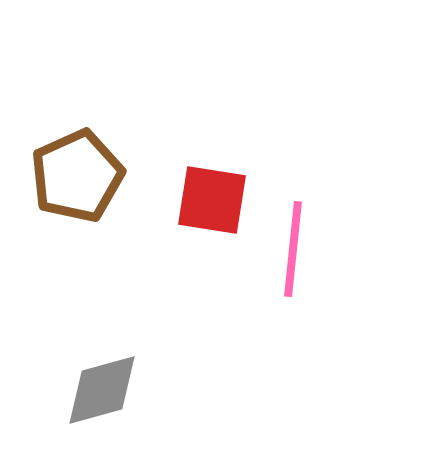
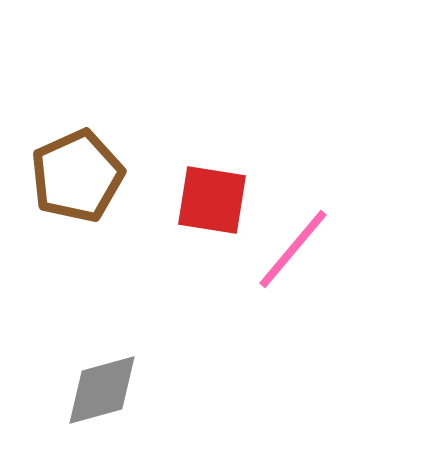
pink line: rotated 34 degrees clockwise
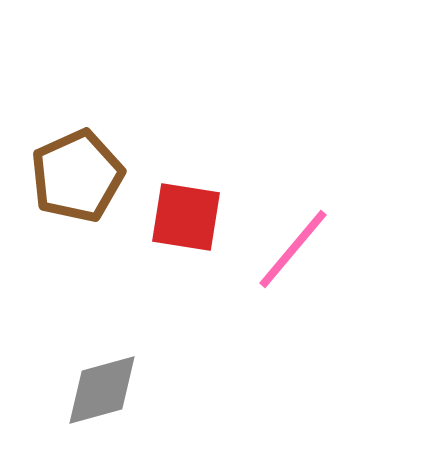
red square: moved 26 px left, 17 px down
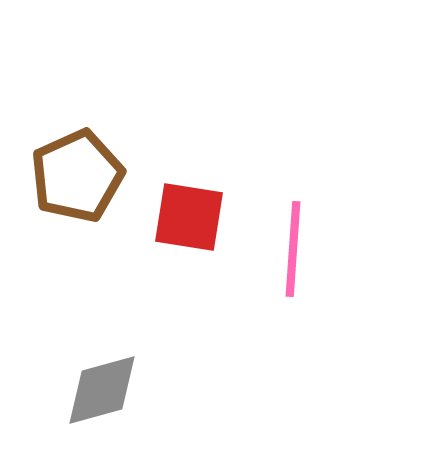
red square: moved 3 px right
pink line: rotated 36 degrees counterclockwise
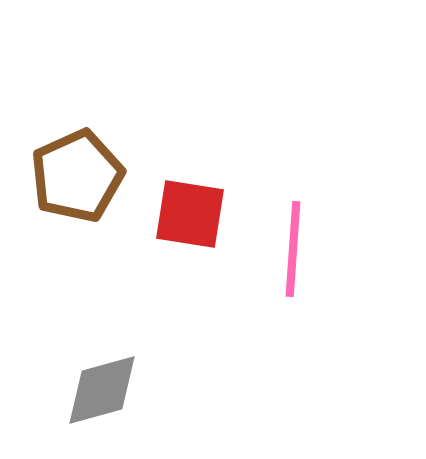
red square: moved 1 px right, 3 px up
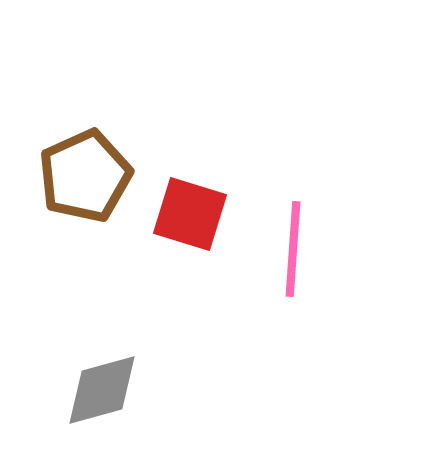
brown pentagon: moved 8 px right
red square: rotated 8 degrees clockwise
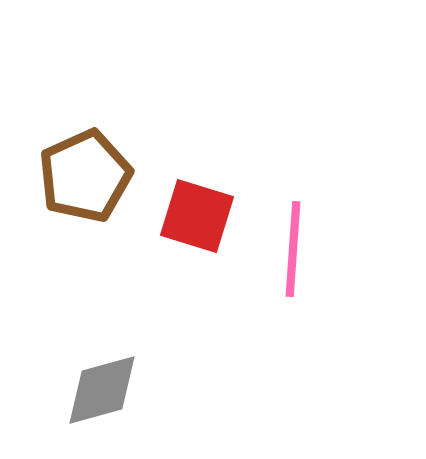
red square: moved 7 px right, 2 px down
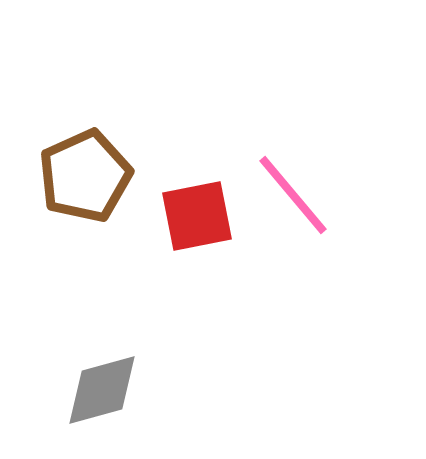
red square: rotated 28 degrees counterclockwise
pink line: moved 54 px up; rotated 44 degrees counterclockwise
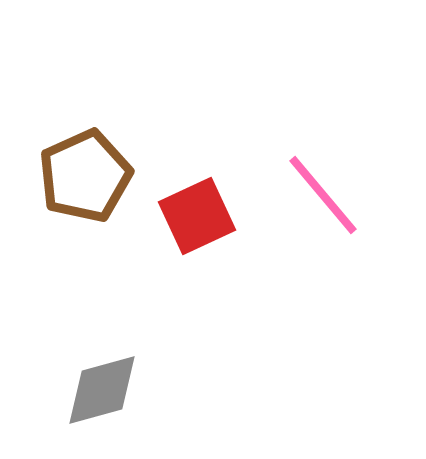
pink line: moved 30 px right
red square: rotated 14 degrees counterclockwise
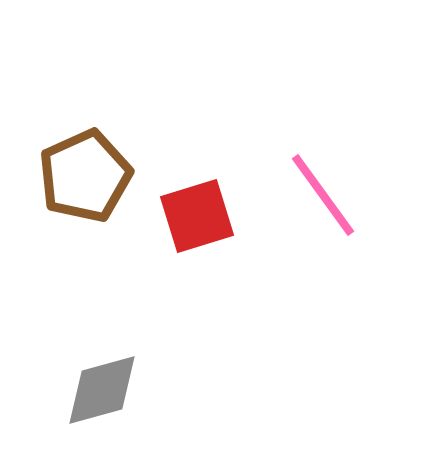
pink line: rotated 4 degrees clockwise
red square: rotated 8 degrees clockwise
